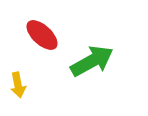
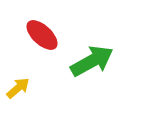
yellow arrow: moved 3 px down; rotated 120 degrees counterclockwise
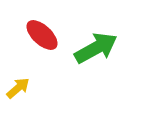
green arrow: moved 4 px right, 13 px up
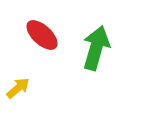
green arrow: rotated 45 degrees counterclockwise
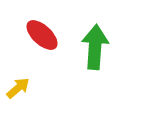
green arrow: moved 1 px left, 1 px up; rotated 12 degrees counterclockwise
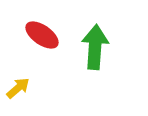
red ellipse: rotated 8 degrees counterclockwise
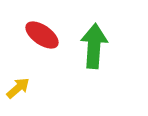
green arrow: moved 1 px left, 1 px up
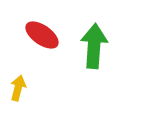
yellow arrow: rotated 35 degrees counterclockwise
